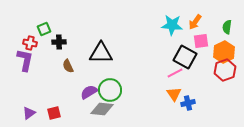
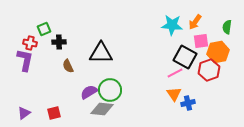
orange hexagon: moved 6 px left; rotated 15 degrees clockwise
red hexagon: moved 16 px left
purple triangle: moved 5 px left
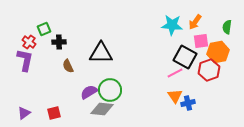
red cross: moved 1 px left, 1 px up; rotated 24 degrees clockwise
orange triangle: moved 1 px right, 2 px down
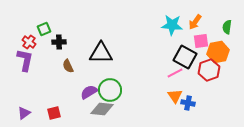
blue cross: rotated 24 degrees clockwise
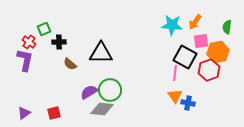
brown semicircle: moved 2 px right, 2 px up; rotated 24 degrees counterclockwise
pink line: rotated 56 degrees counterclockwise
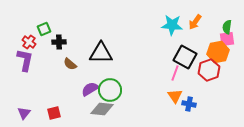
pink square: moved 26 px right, 2 px up
pink line: rotated 14 degrees clockwise
purple semicircle: moved 1 px right, 3 px up
blue cross: moved 1 px right, 1 px down
purple triangle: rotated 16 degrees counterclockwise
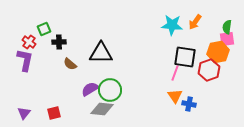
black square: rotated 20 degrees counterclockwise
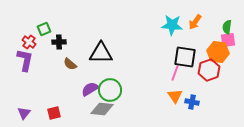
pink square: moved 1 px right, 1 px down
orange hexagon: rotated 20 degrees clockwise
blue cross: moved 3 px right, 2 px up
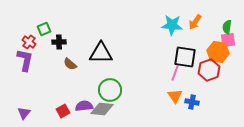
purple semicircle: moved 6 px left, 17 px down; rotated 24 degrees clockwise
red square: moved 9 px right, 2 px up; rotated 16 degrees counterclockwise
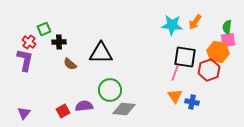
gray diamond: moved 22 px right
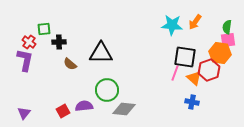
green square: rotated 16 degrees clockwise
orange hexagon: moved 2 px right, 1 px down
green circle: moved 3 px left
orange triangle: moved 19 px right, 18 px up; rotated 14 degrees counterclockwise
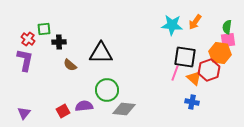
red cross: moved 1 px left, 3 px up
brown semicircle: moved 1 px down
